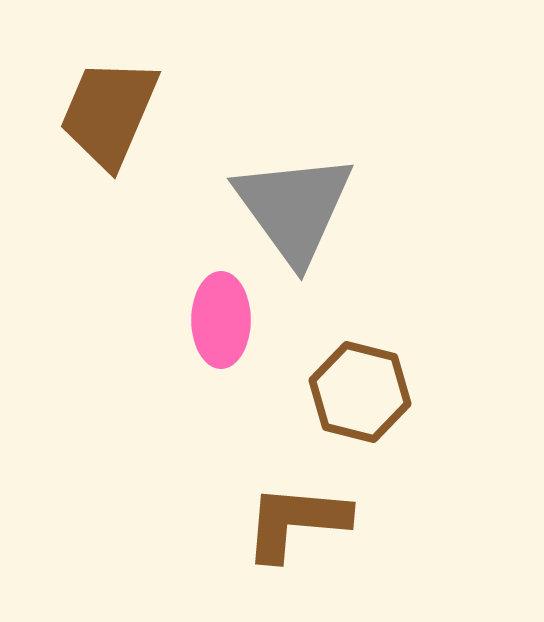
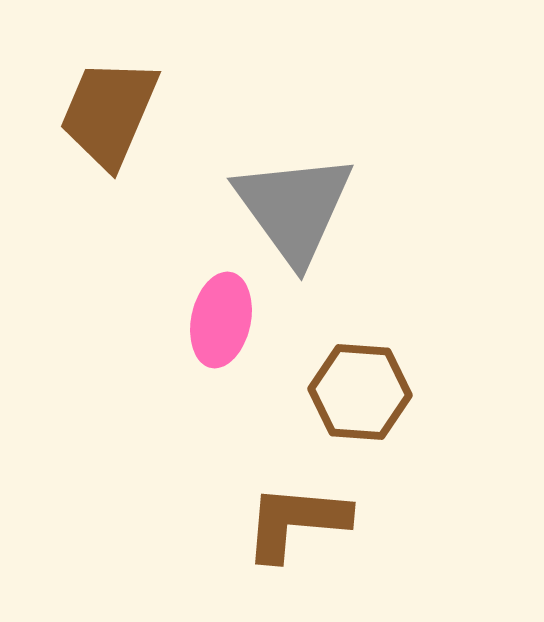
pink ellipse: rotated 12 degrees clockwise
brown hexagon: rotated 10 degrees counterclockwise
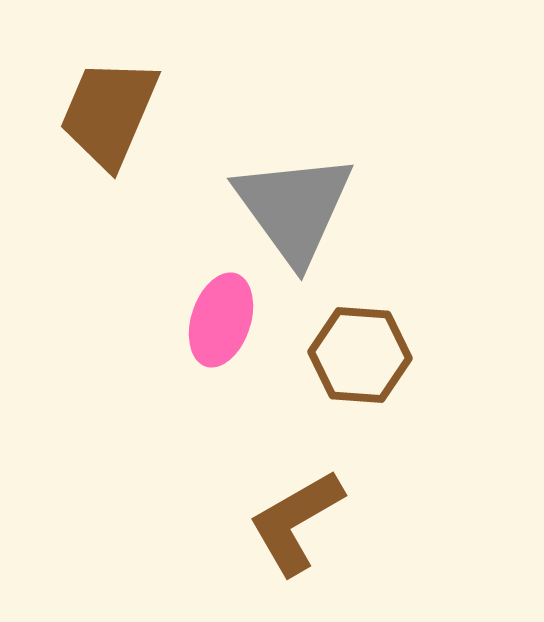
pink ellipse: rotated 6 degrees clockwise
brown hexagon: moved 37 px up
brown L-shape: rotated 35 degrees counterclockwise
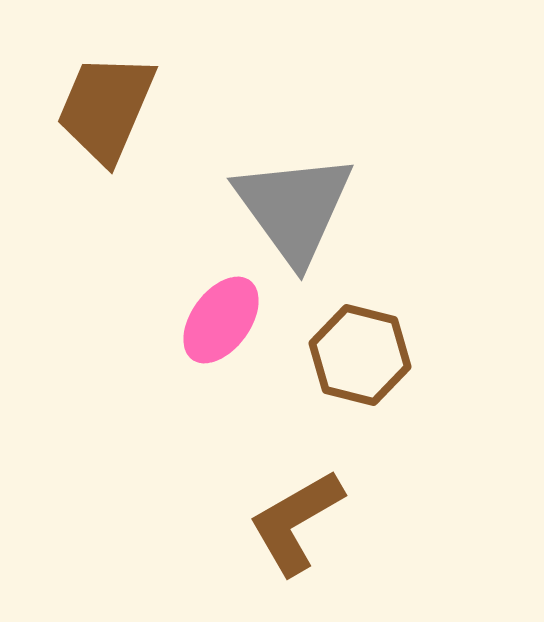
brown trapezoid: moved 3 px left, 5 px up
pink ellipse: rotated 18 degrees clockwise
brown hexagon: rotated 10 degrees clockwise
